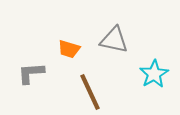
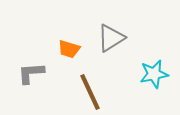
gray triangle: moved 3 px left, 2 px up; rotated 44 degrees counterclockwise
cyan star: rotated 20 degrees clockwise
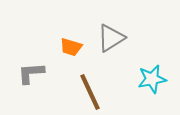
orange trapezoid: moved 2 px right, 2 px up
cyan star: moved 2 px left, 5 px down
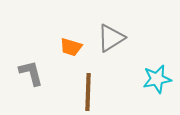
gray L-shape: rotated 80 degrees clockwise
cyan star: moved 5 px right
brown line: moved 2 px left; rotated 27 degrees clockwise
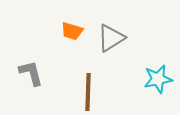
orange trapezoid: moved 1 px right, 16 px up
cyan star: moved 1 px right
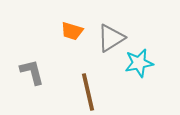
gray L-shape: moved 1 px right, 1 px up
cyan star: moved 19 px left, 16 px up
brown line: rotated 15 degrees counterclockwise
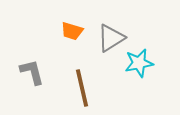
brown line: moved 6 px left, 4 px up
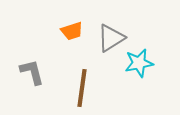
orange trapezoid: rotated 35 degrees counterclockwise
brown line: rotated 21 degrees clockwise
